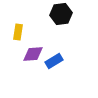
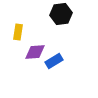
purple diamond: moved 2 px right, 2 px up
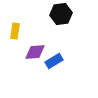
yellow rectangle: moved 3 px left, 1 px up
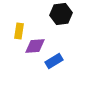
yellow rectangle: moved 4 px right
purple diamond: moved 6 px up
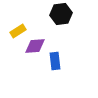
yellow rectangle: moved 1 px left; rotated 49 degrees clockwise
blue rectangle: moved 1 px right; rotated 66 degrees counterclockwise
